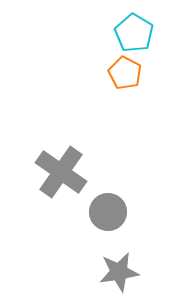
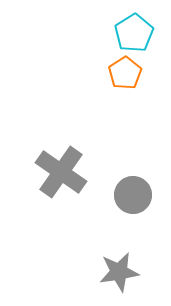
cyan pentagon: rotated 9 degrees clockwise
orange pentagon: rotated 12 degrees clockwise
gray circle: moved 25 px right, 17 px up
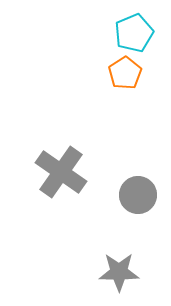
cyan pentagon: rotated 9 degrees clockwise
gray circle: moved 5 px right
gray star: rotated 9 degrees clockwise
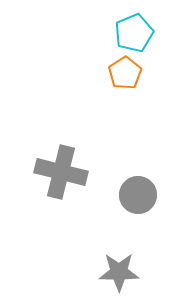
gray cross: rotated 21 degrees counterclockwise
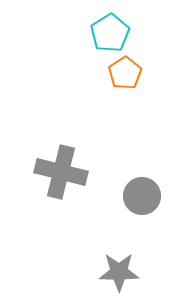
cyan pentagon: moved 24 px left; rotated 9 degrees counterclockwise
gray circle: moved 4 px right, 1 px down
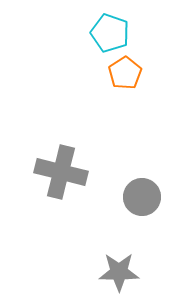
cyan pentagon: rotated 21 degrees counterclockwise
gray circle: moved 1 px down
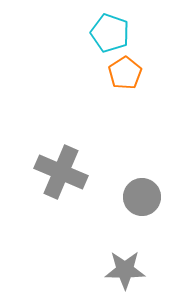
gray cross: rotated 9 degrees clockwise
gray star: moved 6 px right, 2 px up
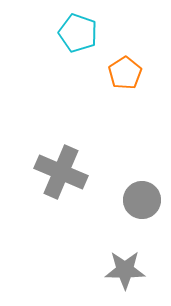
cyan pentagon: moved 32 px left
gray circle: moved 3 px down
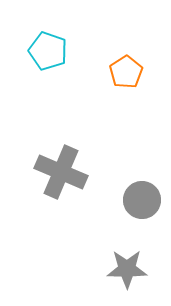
cyan pentagon: moved 30 px left, 18 px down
orange pentagon: moved 1 px right, 1 px up
gray star: moved 2 px right, 1 px up
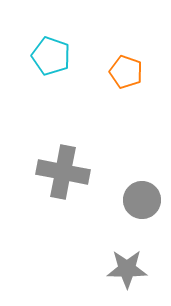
cyan pentagon: moved 3 px right, 5 px down
orange pentagon: rotated 20 degrees counterclockwise
gray cross: moved 2 px right; rotated 12 degrees counterclockwise
